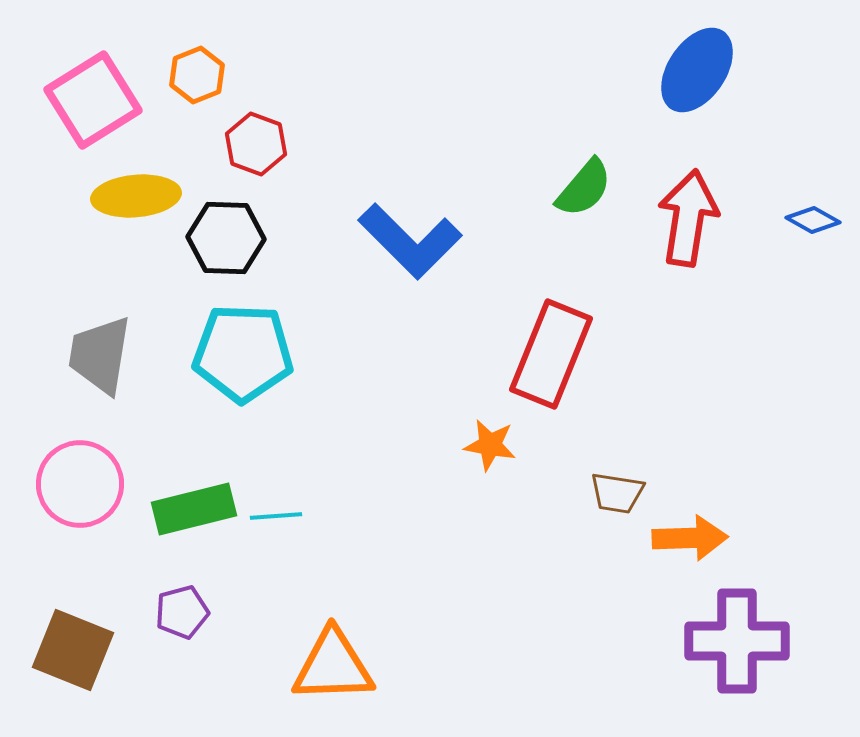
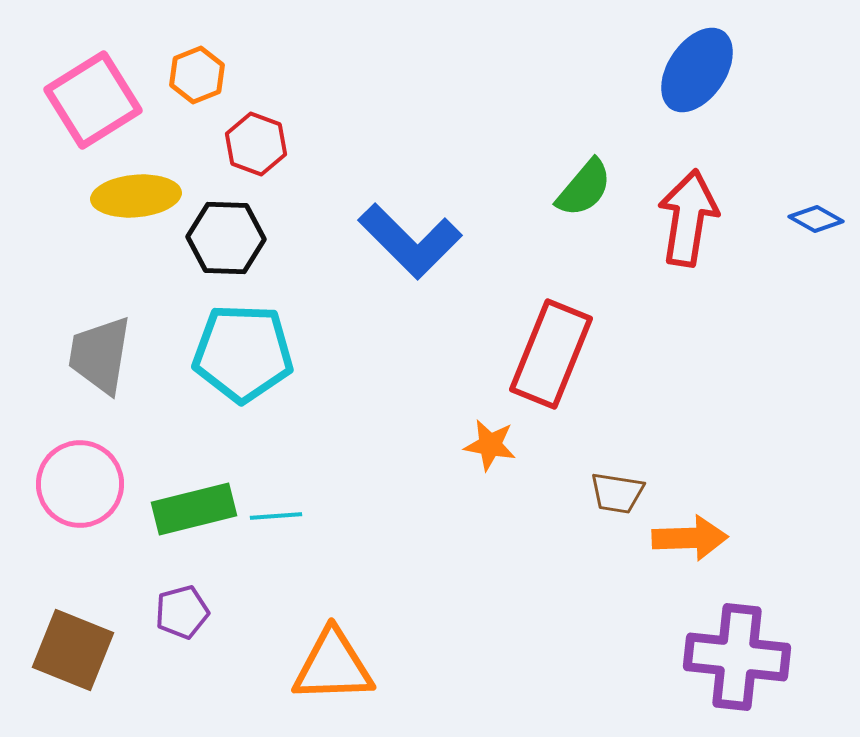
blue diamond: moved 3 px right, 1 px up
purple cross: moved 16 px down; rotated 6 degrees clockwise
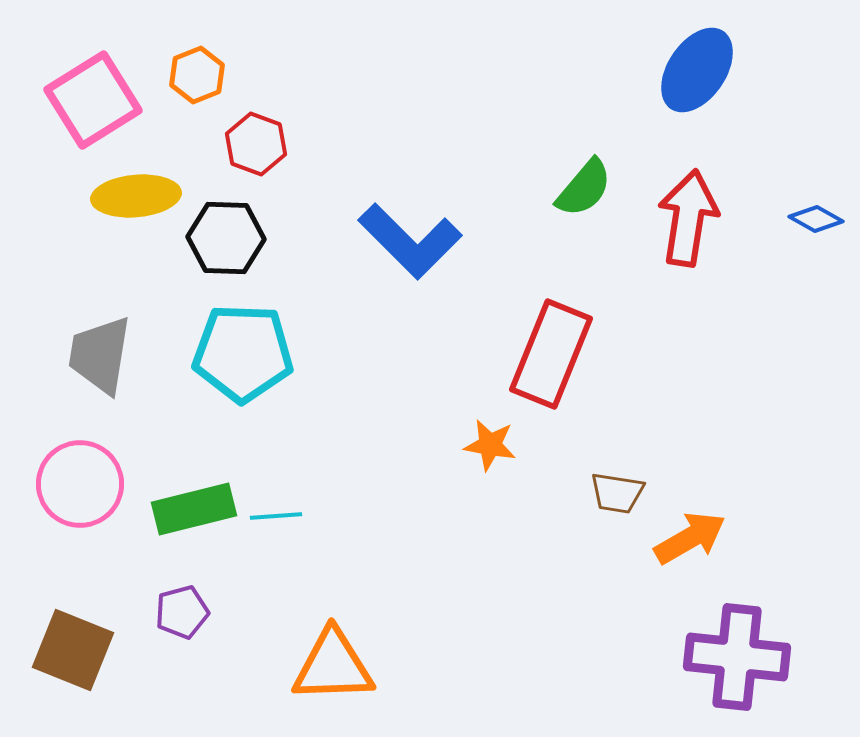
orange arrow: rotated 28 degrees counterclockwise
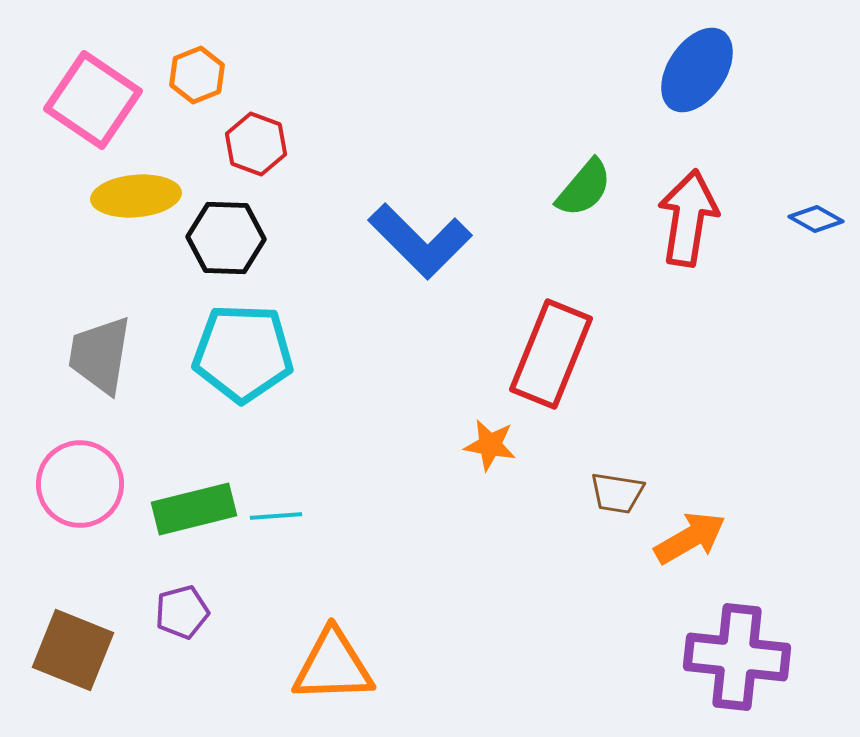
pink square: rotated 24 degrees counterclockwise
blue L-shape: moved 10 px right
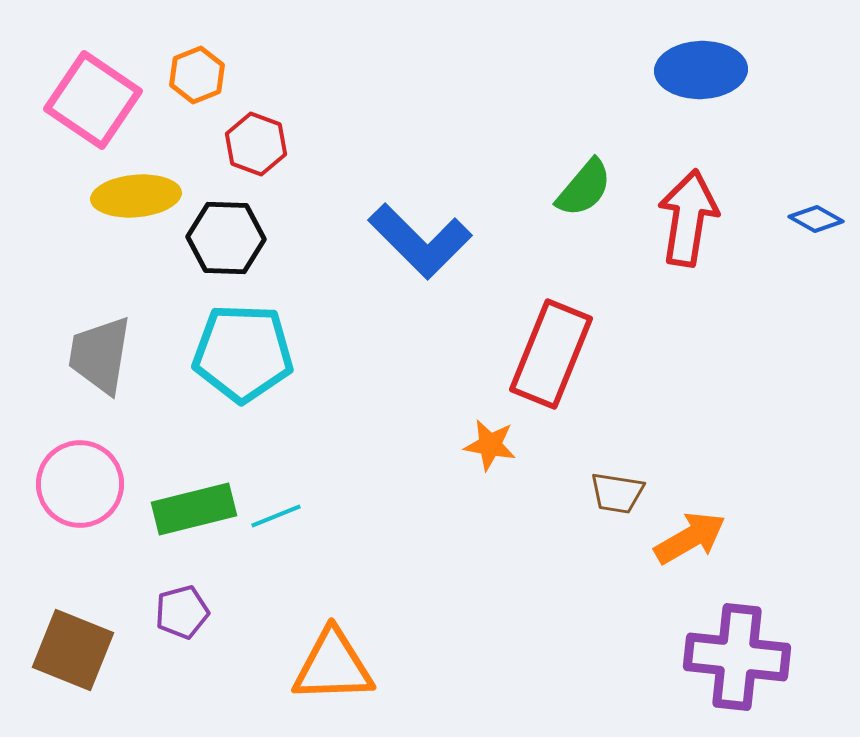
blue ellipse: moved 4 px right; rotated 54 degrees clockwise
cyan line: rotated 18 degrees counterclockwise
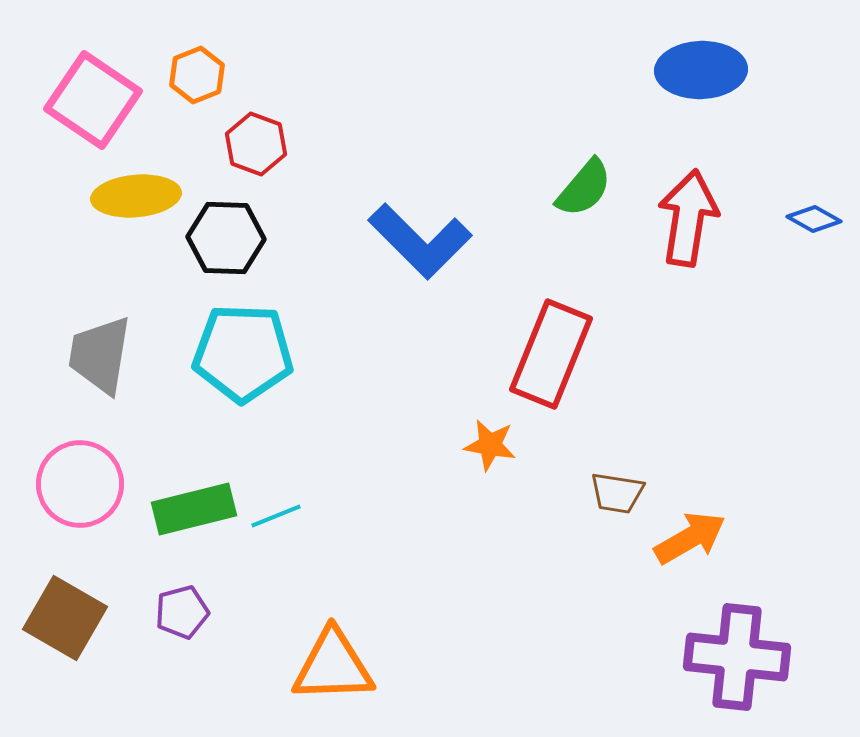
blue diamond: moved 2 px left
brown square: moved 8 px left, 32 px up; rotated 8 degrees clockwise
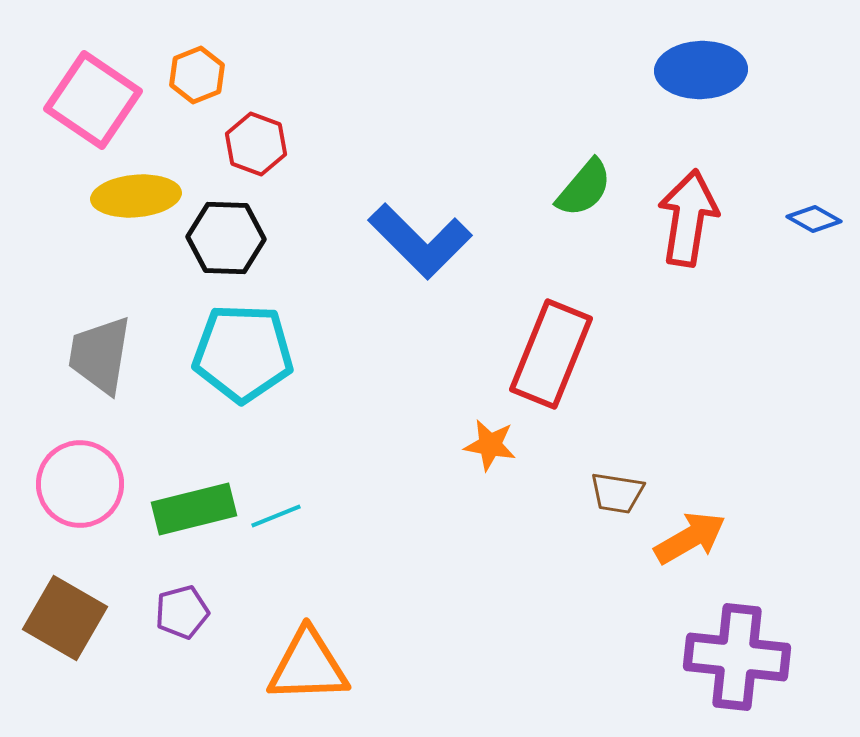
orange triangle: moved 25 px left
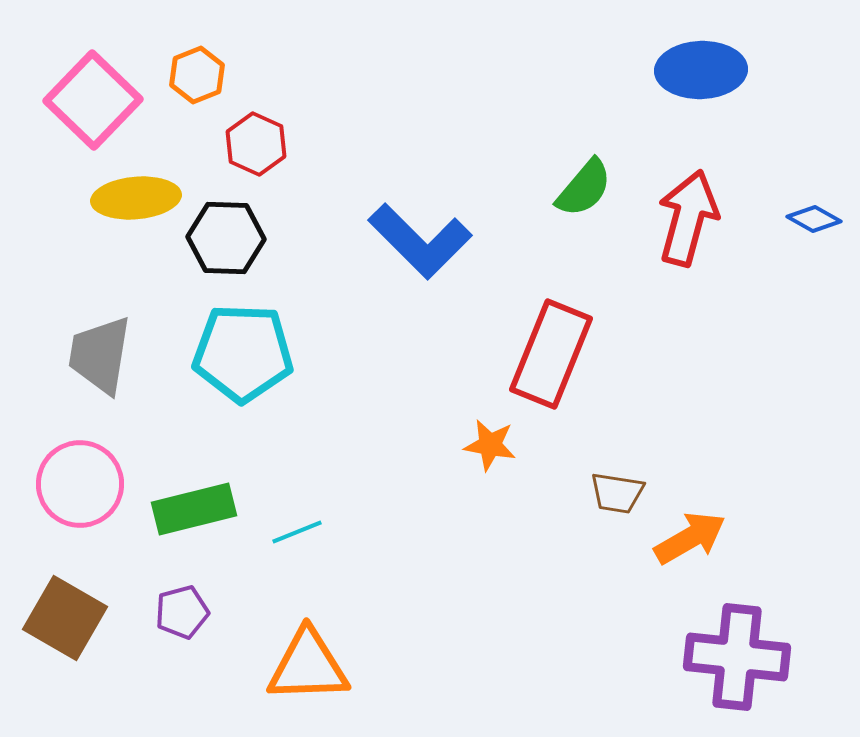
pink square: rotated 10 degrees clockwise
red hexagon: rotated 4 degrees clockwise
yellow ellipse: moved 2 px down
red arrow: rotated 6 degrees clockwise
cyan line: moved 21 px right, 16 px down
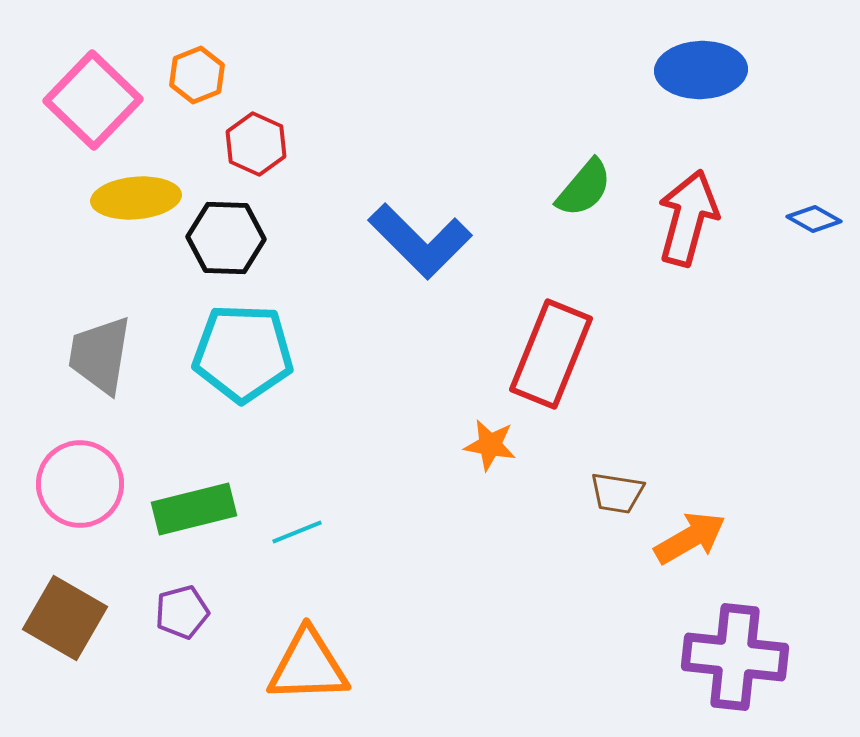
purple cross: moved 2 px left
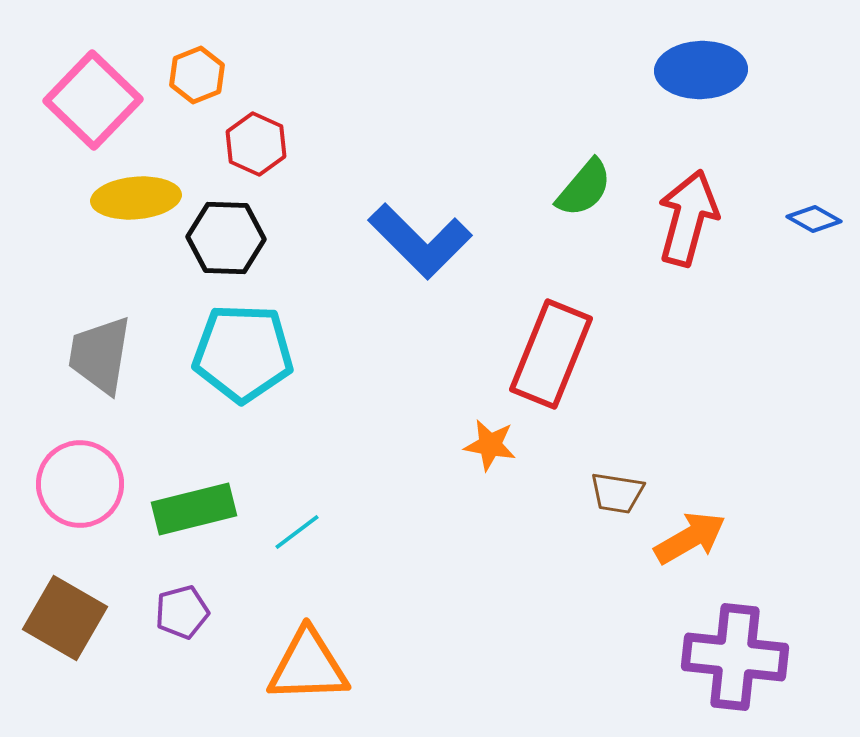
cyan line: rotated 15 degrees counterclockwise
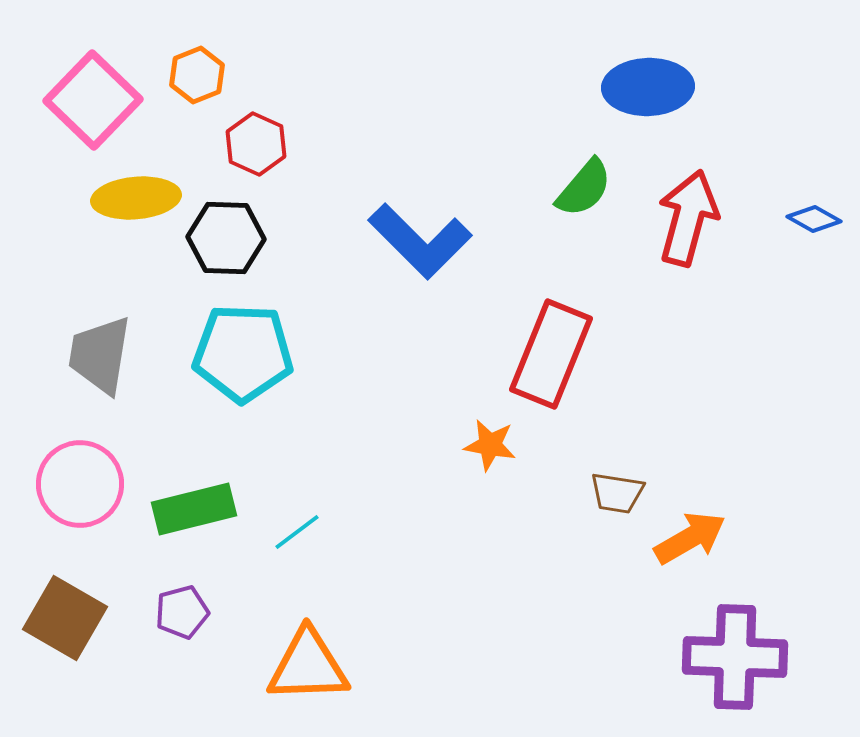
blue ellipse: moved 53 px left, 17 px down
purple cross: rotated 4 degrees counterclockwise
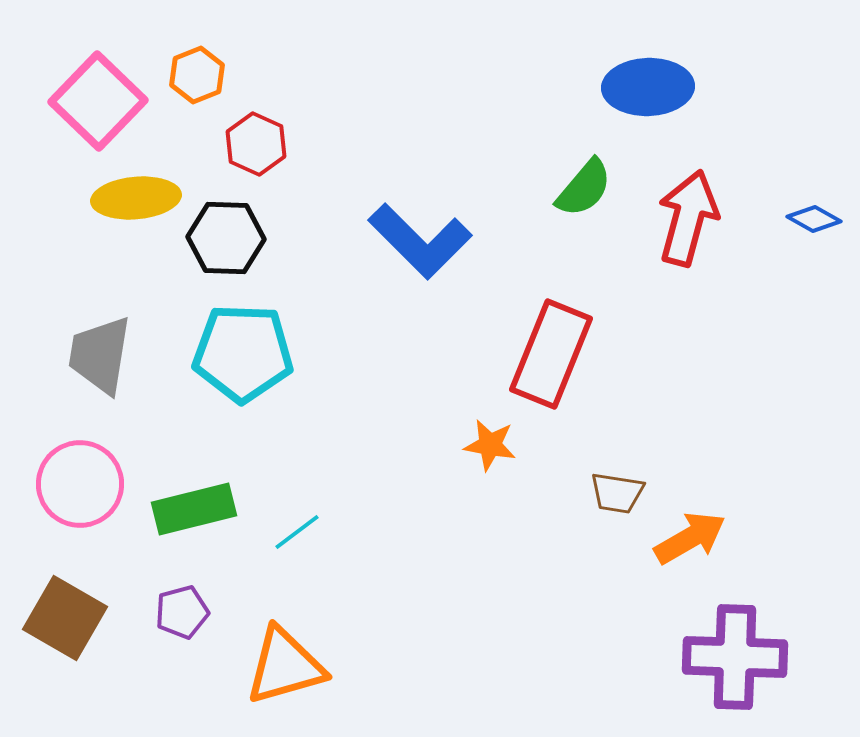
pink square: moved 5 px right, 1 px down
orange triangle: moved 23 px left; rotated 14 degrees counterclockwise
